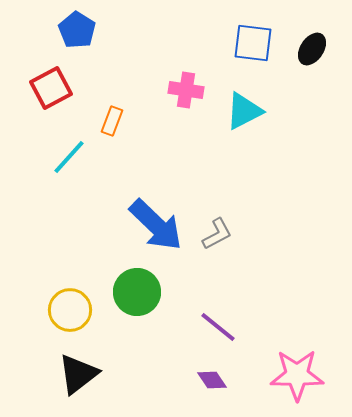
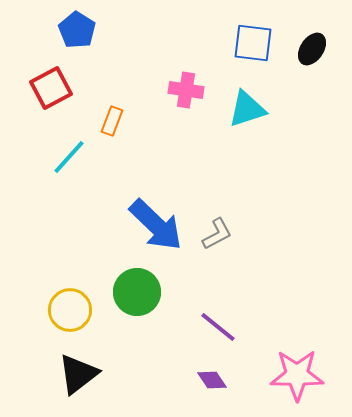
cyan triangle: moved 3 px right, 2 px up; rotated 9 degrees clockwise
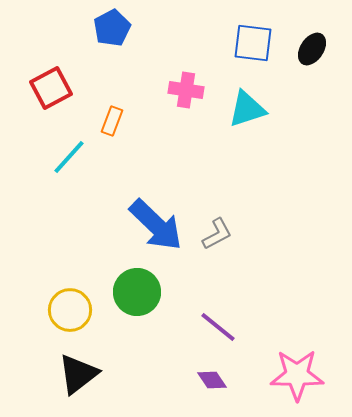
blue pentagon: moved 35 px right, 2 px up; rotated 12 degrees clockwise
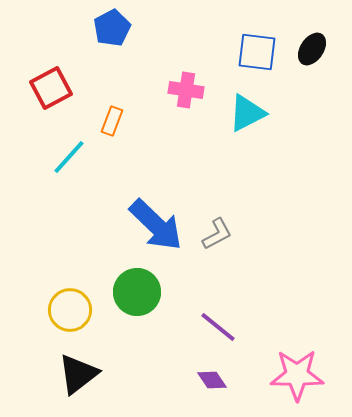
blue square: moved 4 px right, 9 px down
cyan triangle: moved 4 px down; rotated 9 degrees counterclockwise
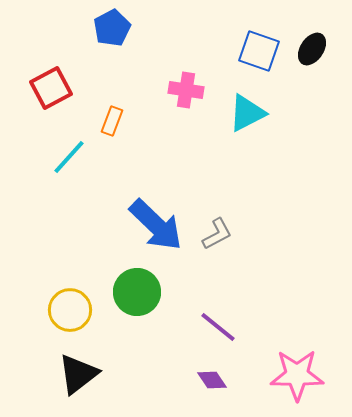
blue square: moved 2 px right, 1 px up; rotated 12 degrees clockwise
